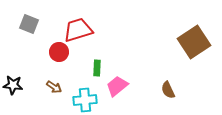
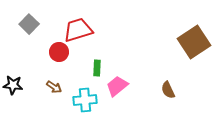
gray square: rotated 24 degrees clockwise
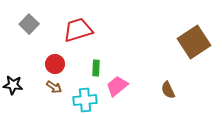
red circle: moved 4 px left, 12 px down
green rectangle: moved 1 px left
